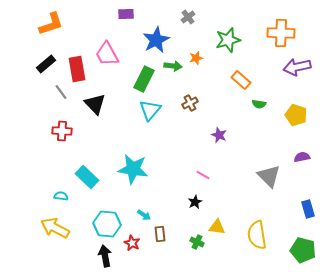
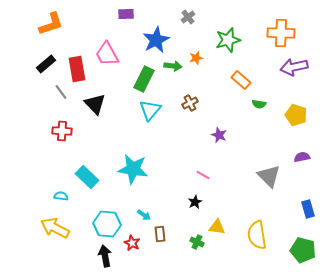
purple arrow: moved 3 px left
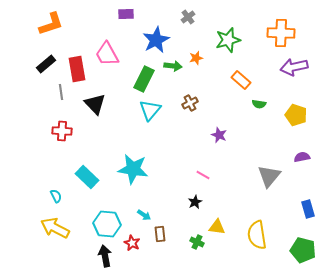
gray line: rotated 28 degrees clockwise
gray triangle: rotated 25 degrees clockwise
cyan semicircle: moved 5 px left; rotated 56 degrees clockwise
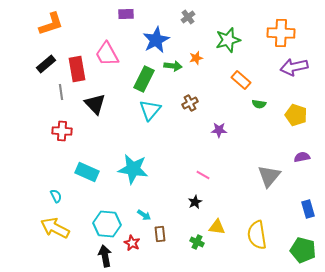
purple star: moved 5 px up; rotated 21 degrees counterclockwise
cyan rectangle: moved 5 px up; rotated 20 degrees counterclockwise
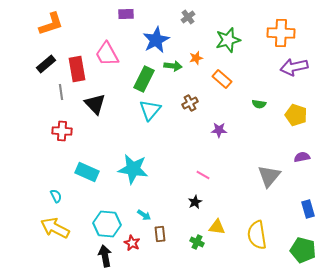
orange rectangle: moved 19 px left, 1 px up
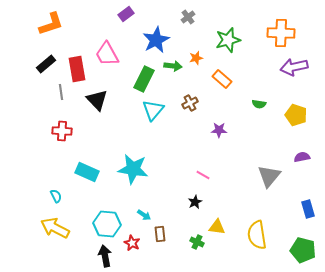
purple rectangle: rotated 35 degrees counterclockwise
black triangle: moved 2 px right, 4 px up
cyan triangle: moved 3 px right
